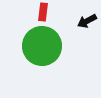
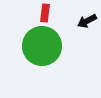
red rectangle: moved 2 px right, 1 px down
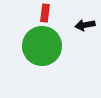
black arrow: moved 2 px left, 4 px down; rotated 18 degrees clockwise
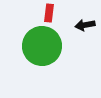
red rectangle: moved 4 px right
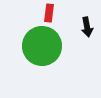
black arrow: moved 2 px right, 2 px down; rotated 90 degrees counterclockwise
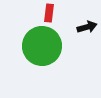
black arrow: rotated 96 degrees counterclockwise
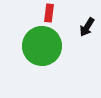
black arrow: rotated 138 degrees clockwise
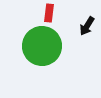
black arrow: moved 1 px up
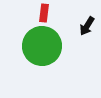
red rectangle: moved 5 px left
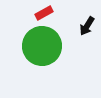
red rectangle: rotated 54 degrees clockwise
